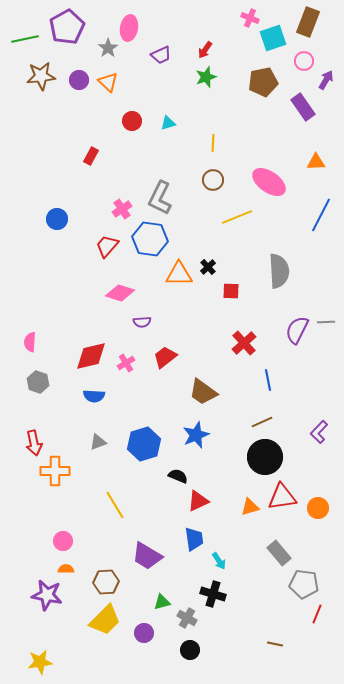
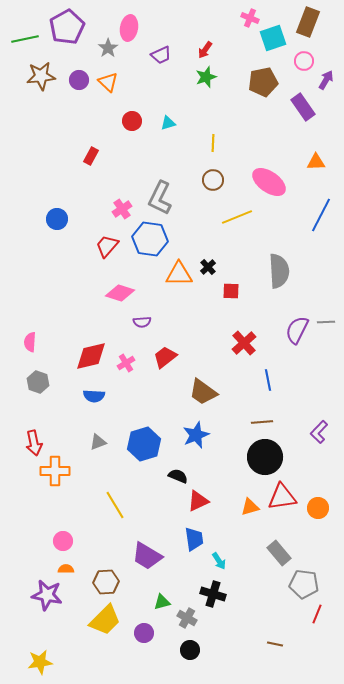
brown line at (262, 422): rotated 20 degrees clockwise
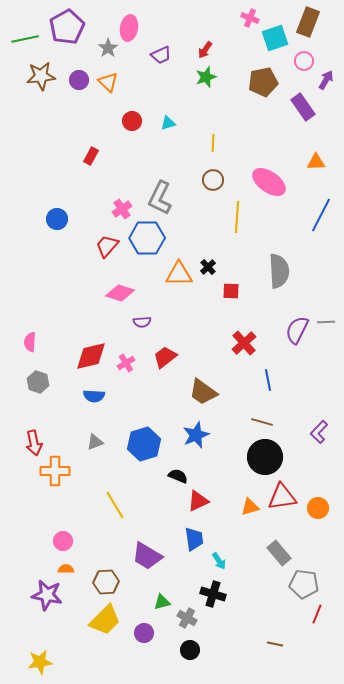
cyan square at (273, 38): moved 2 px right
yellow line at (237, 217): rotated 64 degrees counterclockwise
blue hexagon at (150, 239): moved 3 px left, 1 px up; rotated 8 degrees counterclockwise
brown line at (262, 422): rotated 20 degrees clockwise
gray triangle at (98, 442): moved 3 px left
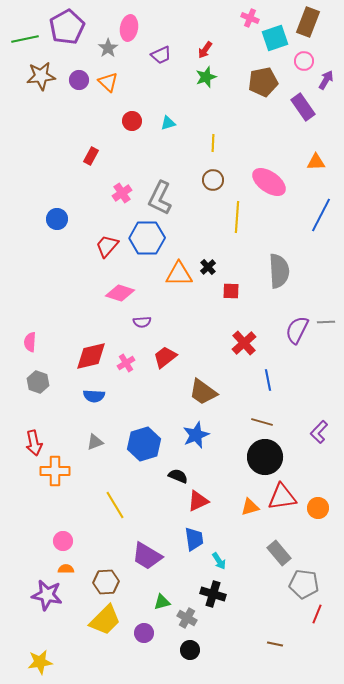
pink cross at (122, 209): moved 16 px up
